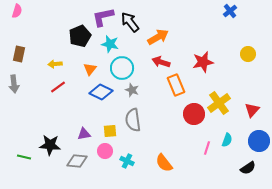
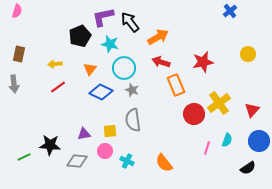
cyan circle: moved 2 px right
green line: rotated 40 degrees counterclockwise
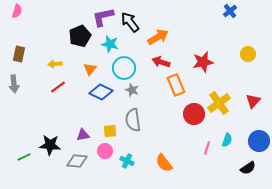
red triangle: moved 1 px right, 9 px up
purple triangle: moved 1 px left, 1 px down
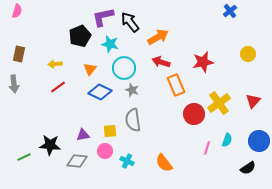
blue diamond: moved 1 px left
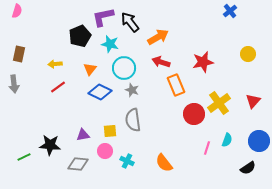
gray diamond: moved 1 px right, 3 px down
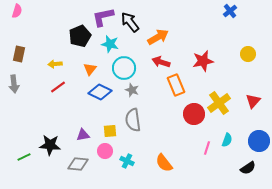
red star: moved 1 px up
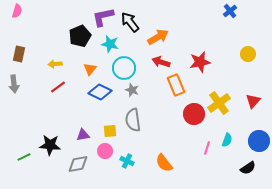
red star: moved 3 px left, 1 px down
gray diamond: rotated 15 degrees counterclockwise
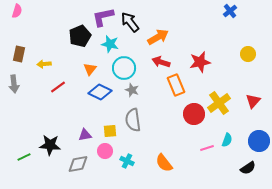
yellow arrow: moved 11 px left
purple triangle: moved 2 px right
pink line: rotated 56 degrees clockwise
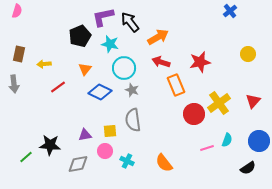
orange triangle: moved 5 px left
green line: moved 2 px right; rotated 16 degrees counterclockwise
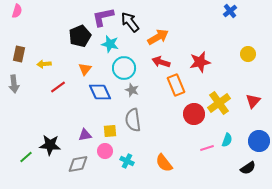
blue diamond: rotated 40 degrees clockwise
